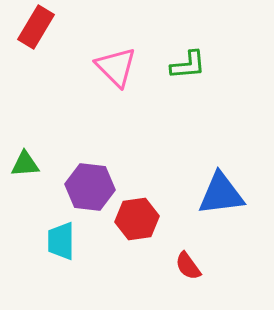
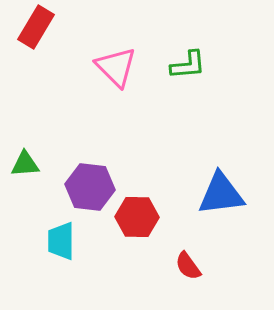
red hexagon: moved 2 px up; rotated 9 degrees clockwise
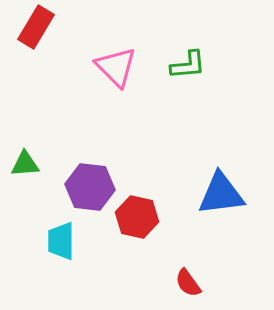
red hexagon: rotated 12 degrees clockwise
red semicircle: moved 17 px down
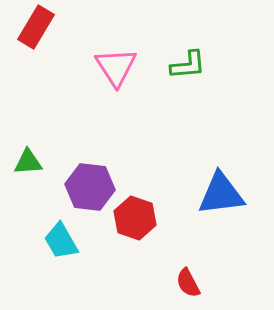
pink triangle: rotated 12 degrees clockwise
green triangle: moved 3 px right, 2 px up
red hexagon: moved 2 px left, 1 px down; rotated 6 degrees clockwise
cyan trapezoid: rotated 30 degrees counterclockwise
red semicircle: rotated 8 degrees clockwise
